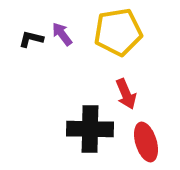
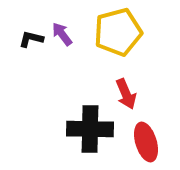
yellow pentagon: rotated 6 degrees counterclockwise
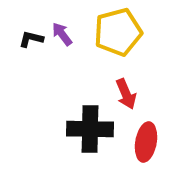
red ellipse: rotated 27 degrees clockwise
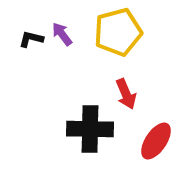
red ellipse: moved 10 px right, 1 px up; rotated 24 degrees clockwise
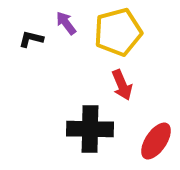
purple arrow: moved 4 px right, 11 px up
red arrow: moved 4 px left, 9 px up
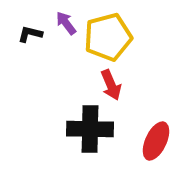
yellow pentagon: moved 10 px left, 5 px down
black L-shape: moved 1 px left, 5 px up
red arrow: moved 11 px left
red ellipse: rotated 9 degrees counterclockwise
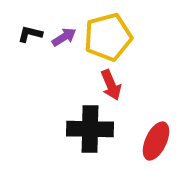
purple arrow: moved 2 px left, 14 px down; rotated 95 degrees clockwise
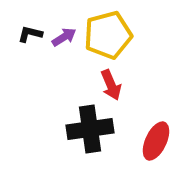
yellow pentagon: moved 2 px up
black cross: rotated 9 degrees counterclockwise
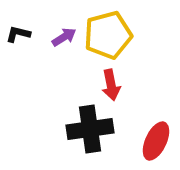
black L-shape: moved 12 px left
red arrow: rotated 12 degrees clockwise
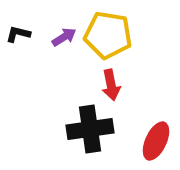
yellow pentagon: rotated 24 degrees clockwise
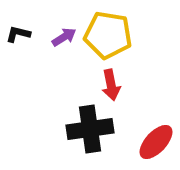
red ellipse: moved 1 px down; rotated 18 degrees clockwise
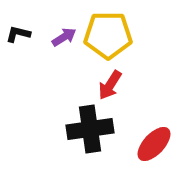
yellow pentagon: rotated 9 degrees counterclockwise
red arrow: moved 1 px left; rotated 44 degrees clockwise
red ellipse: moved 2 px left, 2 px down
